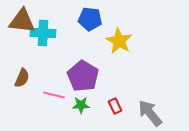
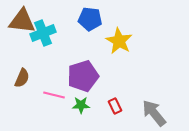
cyan cross: rotated 25 degrees counterclockwise
purple pentagon: rotated 24 degrees clockwise
gray arrow: moved 4 px right
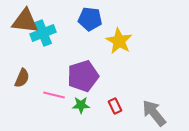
brown triangle: moved 3 px right
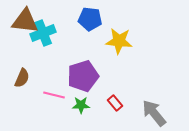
yellow star: rotated 24 degrees counterclockwise
red rectangle: moved 3 px up; rotated 14 degrees counterclockwise
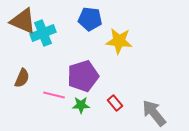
brown triangle: moved 2 px left; rotated 16 degrees clockwise
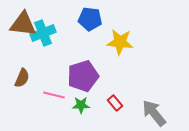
brown triangle: moved 3 px down; rotated 16 degrees counterclockwise
yellow star: moved 1 px right, 1 px down
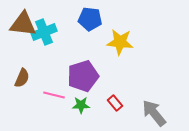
cyan cross: moved 1 px right, 1 px up
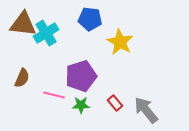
cyan cross: moved 2 px right, 1 px down; rotated 10 degrees counterclockwise
yellow star: rotated 24 degrees clockwise
purple pentagon: moved 2 px left
gray arrow: moved 8 px left, 3 px up
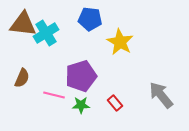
gray arrow: moved 15 px right, 15 px up
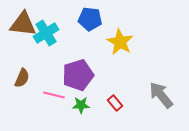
purple pentagon: moved 3 px left, 1 px up
